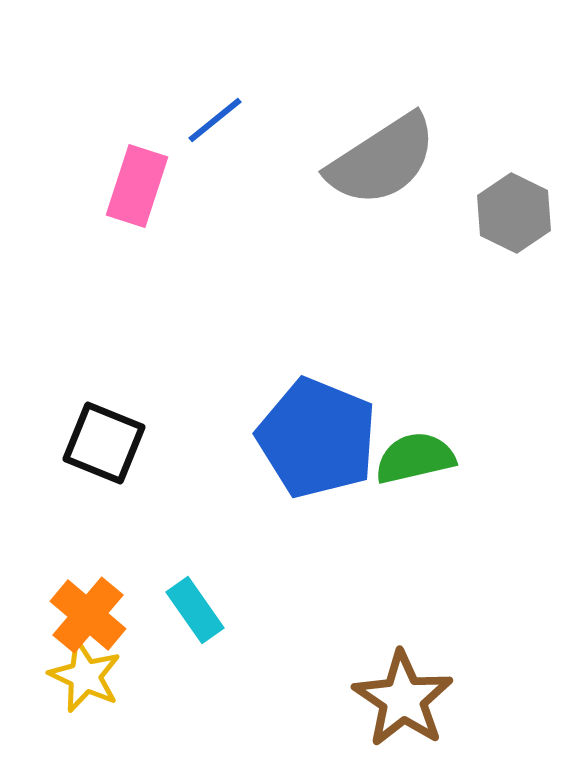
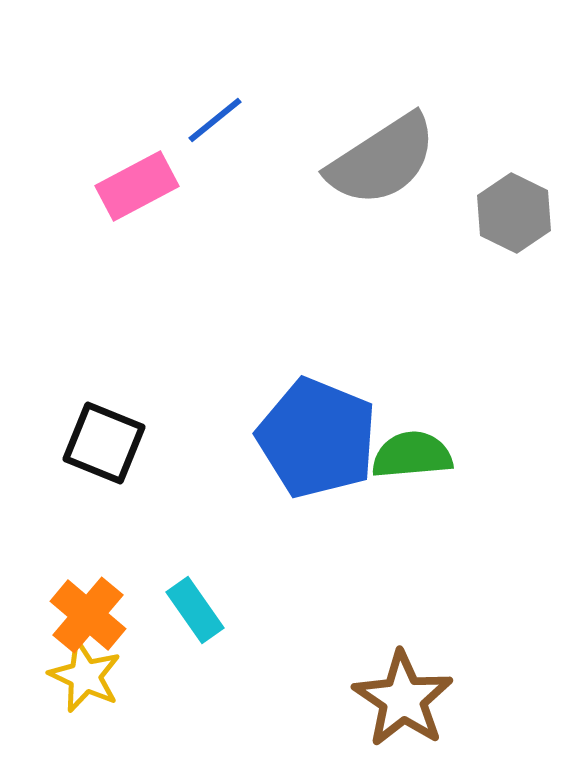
pink rectangle: rotated 44 degrees clockwise
green semicircle: moved 3 px left, 3 px up; rotated 8 degrees clockwise
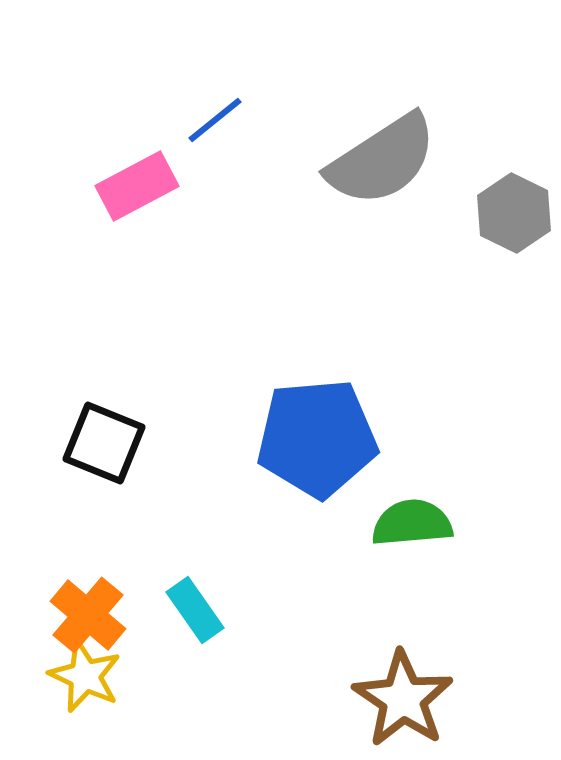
blue pentagon: rotated 27 degrees counterclockwise
green semicircle: moved 68 px down
